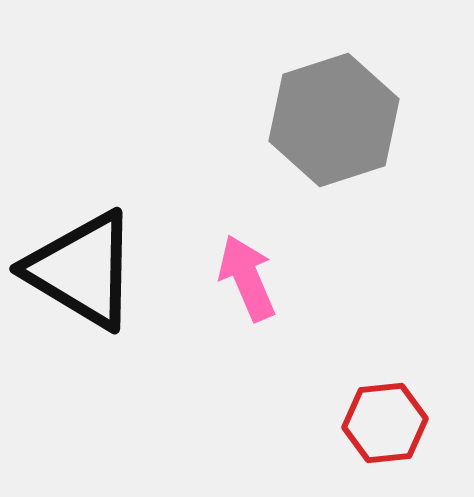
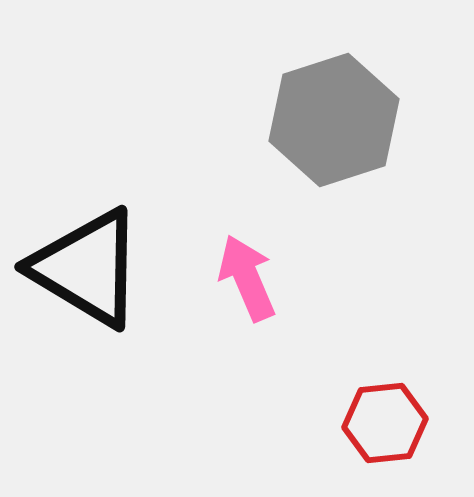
black triangle: moved 5 px right, 2 px up
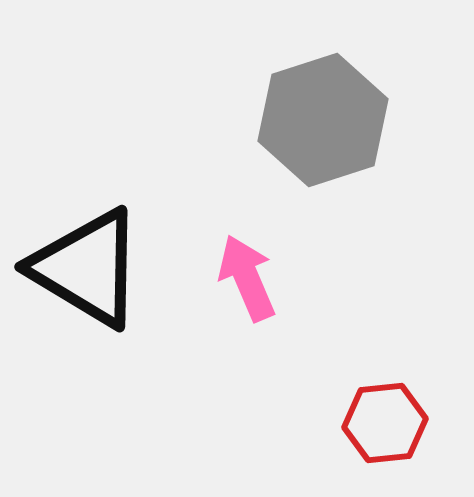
gray hexagon: moved 11 px left
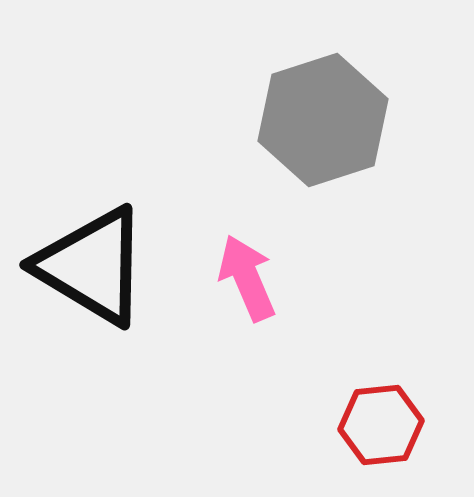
black triangle: moved 5 px right, 2 px up
red hexagon: moved 4 px left, 2 px down
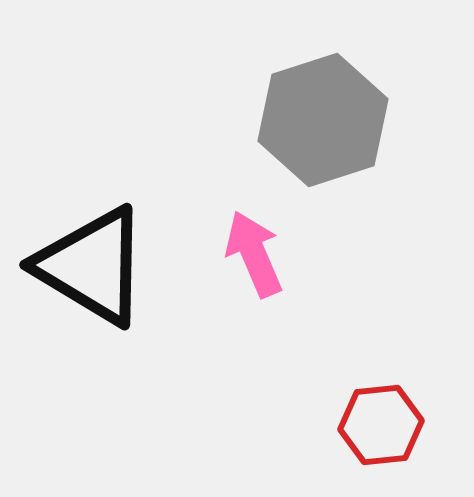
pink arrow: moved 7 px right, 24 px up
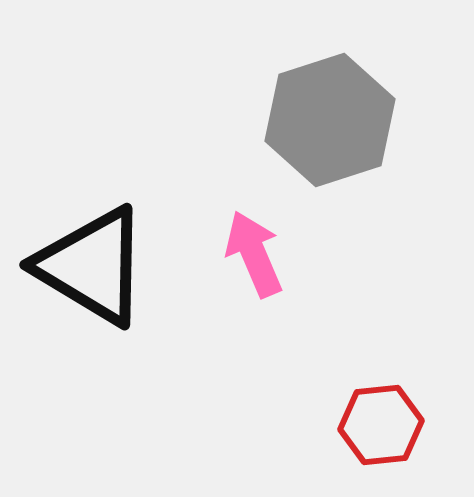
gray hexagon: moved 7 px right
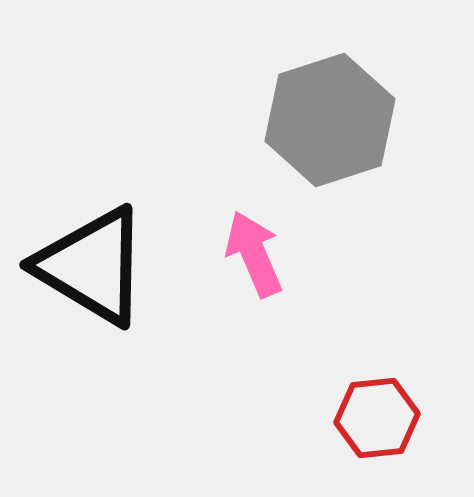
red hexagon: moved 4 px left, 7 px up
